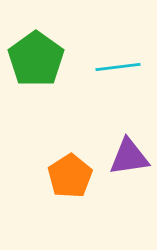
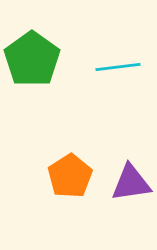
green pentagon: moved 4 px left
purple triangle: moved 2 px right, 26 px down
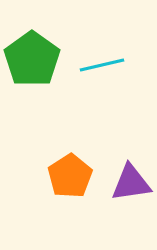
cyan line: moved 16 px left, 2 px up; rotated 6 degrees counterclockwise
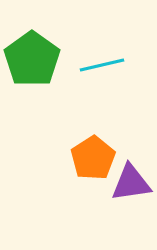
orange pentagon: moved 23 px right, 18 px up
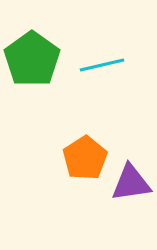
orange pentagon: moved 8 px left
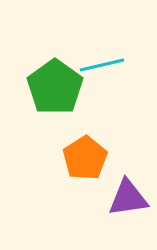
green pentagon: moved 23 px right, 28 px down
purple triangle: moved 3 px left, 15 px down
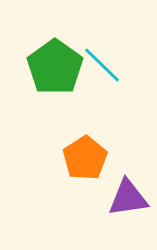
cyan line: rotated 57 degrees clockwise
green pentagon: moved 20 px up
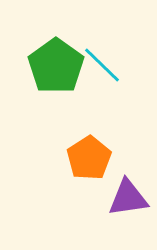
green pentagon: moved 1 px right, 1 px up
orange pentagon: moved 4 px right
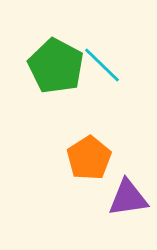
green pentagon: rotated 8 degrees counterclockwise
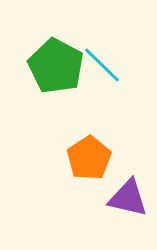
purple triangle: rotated 21 degrees clockwise
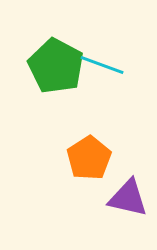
cyan line: rotated 24 degrees counterclockwise
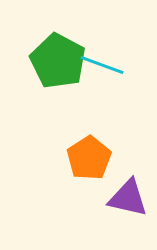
green pentagon: moved 2 px right, 5 px up
